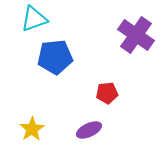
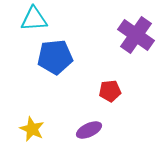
cyan triangle: rotated 16 degrees clockwise
red pentagon: moved 3 px right, 2 px up
yellow star: rotated 15 degrees counterclockwise
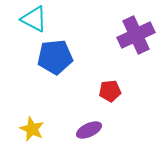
cyan triangle: rotated 32 degrees clockwise
purple cross: rotated 30 degrees clockwise
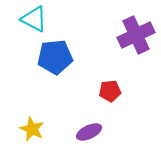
purple ellipse: moved 2 px down
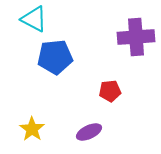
purple cross: moved 2 px down; rotated 21 degrees clockwise
yellow star: rotated 10 degrees clockwise
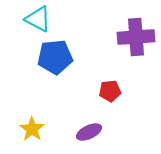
cyan triangle: moved 4 px right
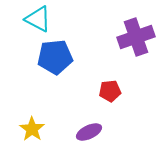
purple cross: rotated 15 degrees counterclockwise
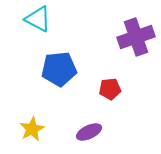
blue pentagon: moved 4 px right, 12 px down
red pentagon: moved 2 px up
yellow star: rotated 10 degrees clockwise
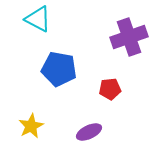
purple cross: moved 7 px left
blue pentagon: rotated 16 degrees clockwise
yellow star: moved 1 px left, 3 px up
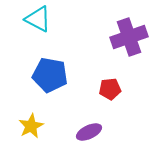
blue pentagon: moved 9 px left, 6 px down
